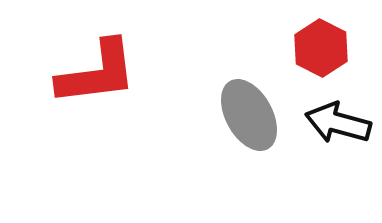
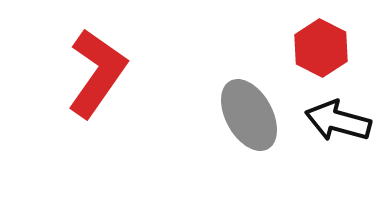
red L-shape: rotated 48 degrees counterclockwise
black arrow: moved 2 px up
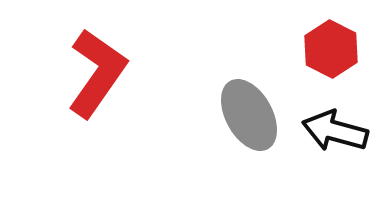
red hexagon: moved 10 px right, 1 px down
black arrow: moved 3 px left, 10 px down
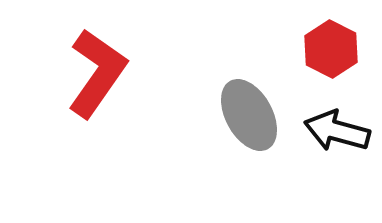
black arrow: moved 2 px right
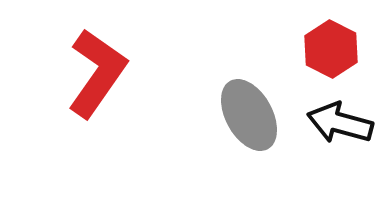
black arrow: moved 3 px right, 8 px up
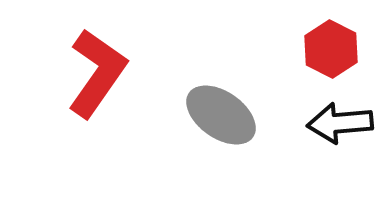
gray ellipse: moved 28 px left; rotated 26 degrees counterclockwise
black arrow: rotated 20 degrees counterclockwise
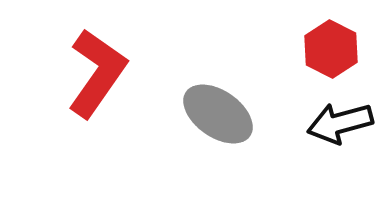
gray ellipse: moved 3 px left, 1 px up
black arrow: rotated 10 degrees counterclockwise
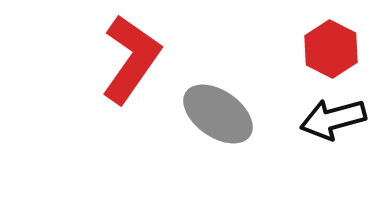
red L-shape: moved 34 px right, 14 px up
black arrow: moved 7 px left, 4 px up
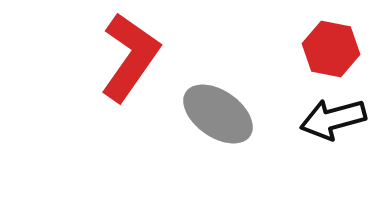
red hexagon: rotated 16 degrees counterclockwise
red L-shape: moved 1 px left, 2 px up
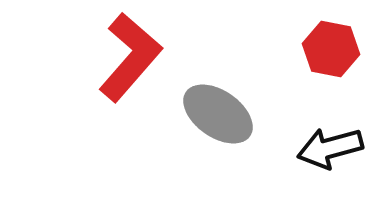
red L-shape: rotated 6 degrees clockwise
black arrow: moved 3 px left, 29 px down
